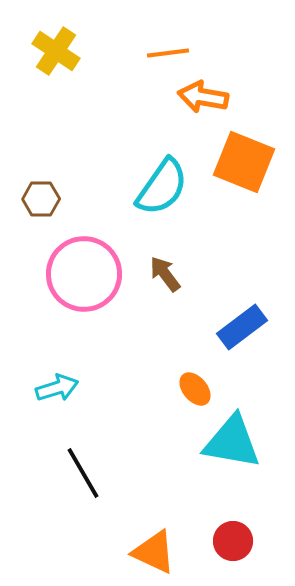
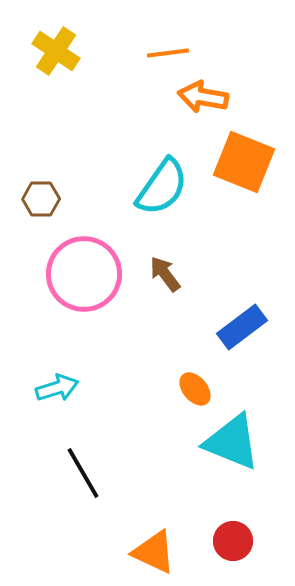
cyan triangle: rotated 12 degrees clockwise
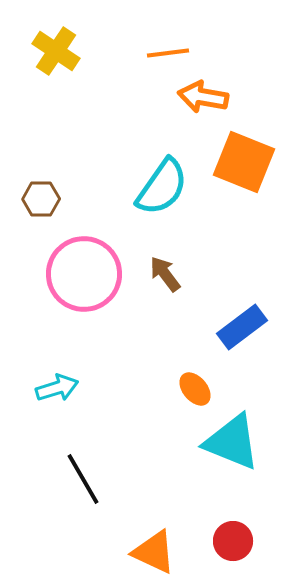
black line: moved 6 px down
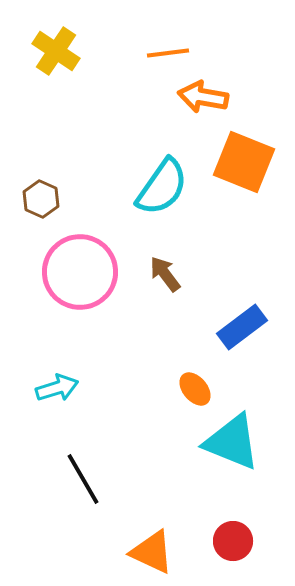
brown hexagon: rotated 24 degrees clockwise
pink circle: moved 4 px left, 2 px up
orange triangle: moved 2 px left
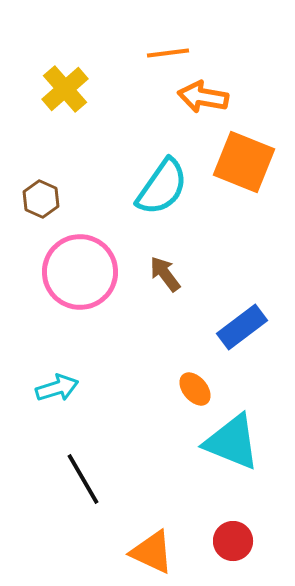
yellow cross: moved 9 px right, 38 px down; rotated 15 degrees clockwise
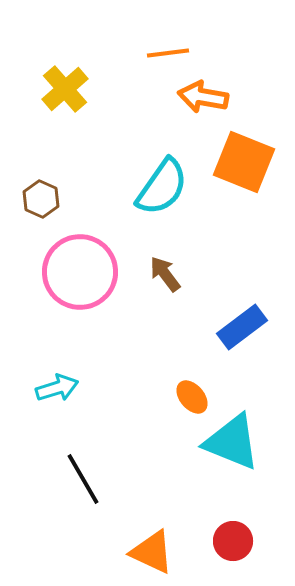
orange ellipse: moved 3 px left, 8 px down
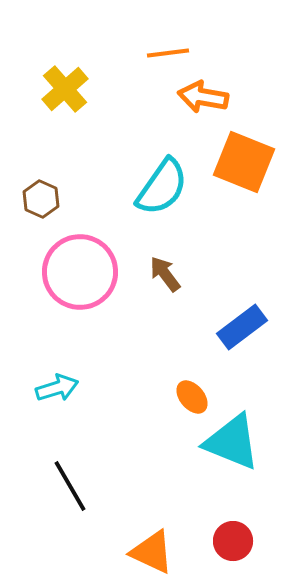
black line: moved 13 px left, 7 px down
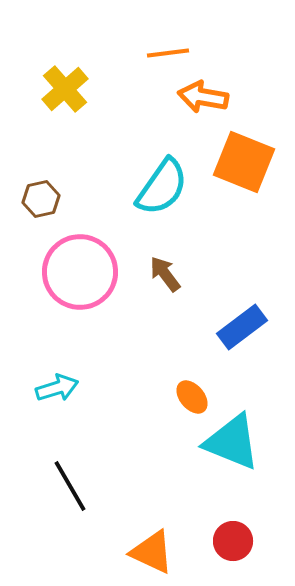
brown hexagon: rotated 24 degrees clockwise
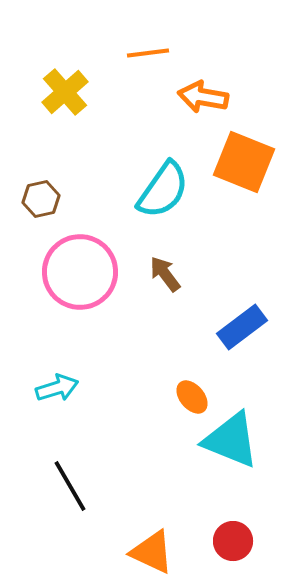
orange line: moved 20 px left
yellow cross: moved 3 px down
cyan semicircle: moved 1 px right, 3 px down
cyan triangle: moved 1 px left, 2 px up
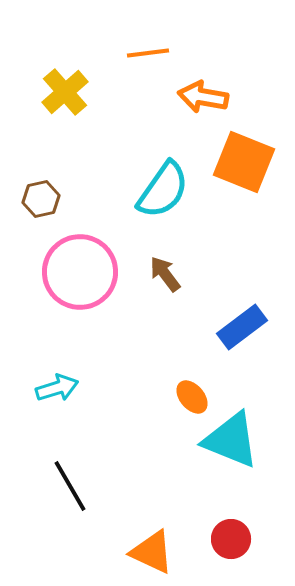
red circle: moved 2 px left, 2 px up
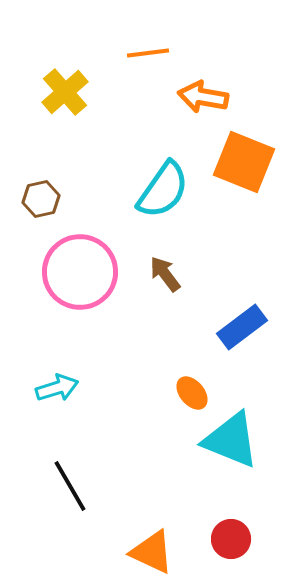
orange ellipse: moved 4 px up
